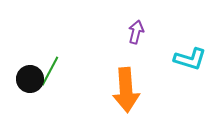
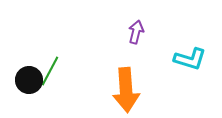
black circle: moved 1 px left, 1 px down
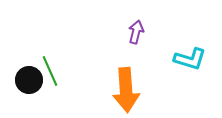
green line: rotated 52 degrees counterclockwise
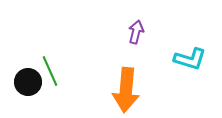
black circle: moved 1 px left, 2 px down
orange arrow: rotated 9 degrees clockwise
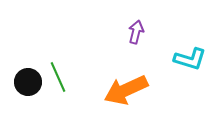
green line: moved 8 px right, 6 px down
orange arrow: rotated 60 degrees clockwise
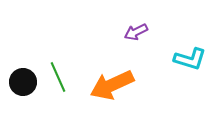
purple arrow: rotated 130 degrees counterclockwise
black circle: moved 5 px left
orange arrow: moved 14 px left, 5 px up
